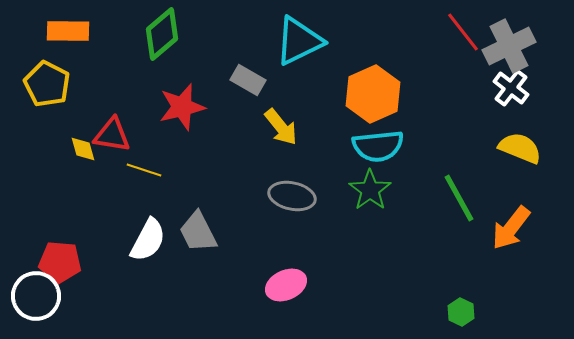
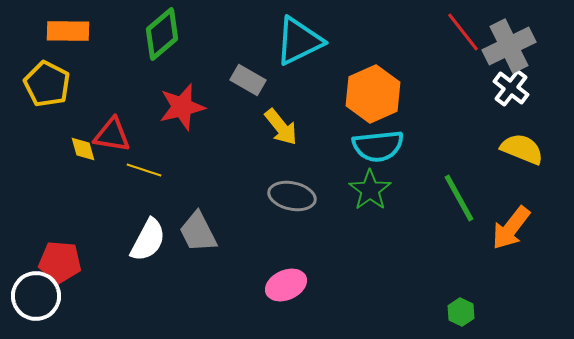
yellow semicircle: moved 2 px right, 1 px down
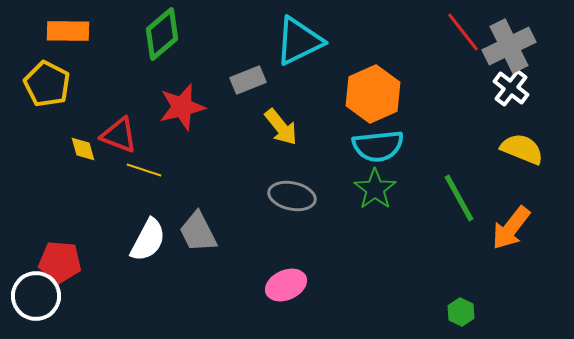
gray rectangle: rotated 52 degrees counterclockwise
red triangle: moved 7 px right; rotated 12 degrees clockwise
green star: moved 5 px right, 1 px up
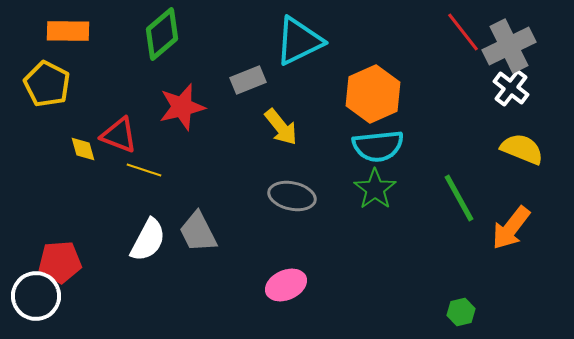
red pentagon: rotated 9 degrees counterclockwise
green hexagon: rotated 20 degrees clockwise
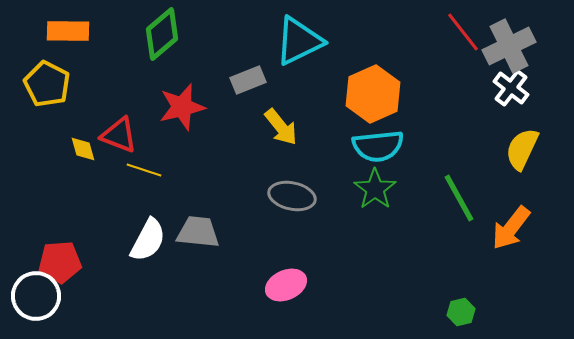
yellow semicircle: rotated 87 degrees counterclockwise
gray trapezoid: rotated 123 degrees clockwise
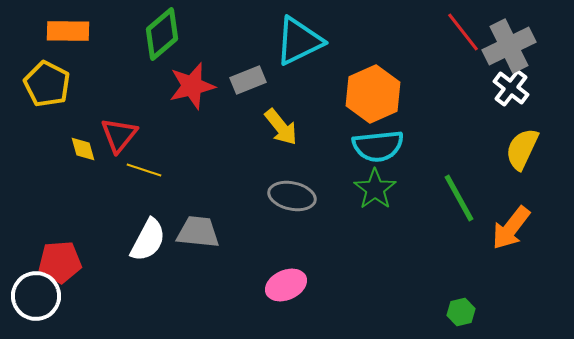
red star: moved 10 px right, 21 px up
red triangle: rotated 48 degrees clockwise
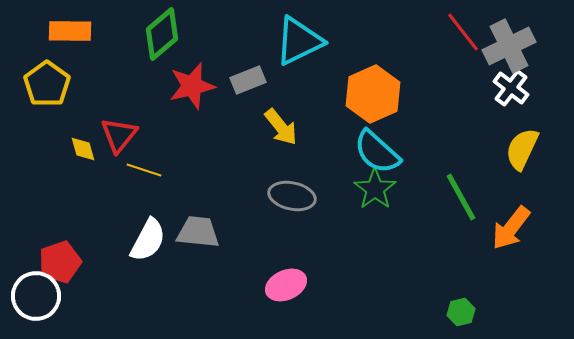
orange rectangle: moved 2 px right
yellow pentagon: rotated 9 degrees clockwise
cyan semicircle: moved 1 px left, 6 px down; rotated 48 degrees clockwise
green line: moved 2 px right, 1 px up
red pentagon: rotated 15 degrees counterclockwise
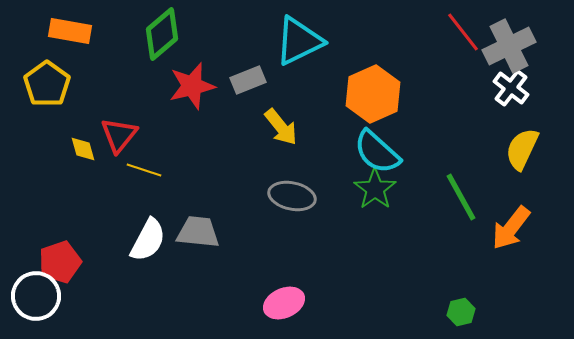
orange rectangle: rotated 9 degrees clockwise
pink ellipse: moved 2 px left, 18 px down
